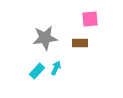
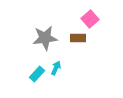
pink square: rotated 36 degrees counterclockwise
brown rectangle: moved 2 px left, 5 px up
cyan rectangle: moved 3 px down
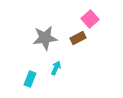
brown rectangle: rotated 28 degrees counterclockwise
cyan rectangle: moved 7 px left, 5 px down; rotated 21 degrees counterclockwise
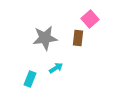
brown rectangle: rotated 56 degrees counterclockwise
cyan arrow: rotated 32 degrees clockwise
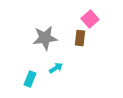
brown rectangle: moved 2 px right
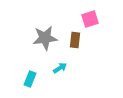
pink square: rotated 24 degrees clockwise
brown rectangle: moved 5 px left, 2 px down
cyan arrow: moved 4 px right
